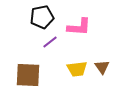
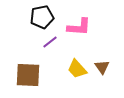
yellow trapezoid: rotated 55 degrees clockwise
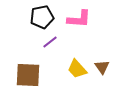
pink L-shape: moved 8 px up
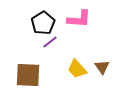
black pentagon: moved 1 px right, 6 px down; rotated 20 degrees counterclockwise
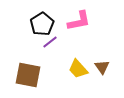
pink L-shape: moved 2 px down; rotated 15 degrees counterclockwise
black pentagon: moved 1 px left, 1 px down
yellow trapezoid: moved 1 px right
brown square: rotated 8 degrees clockwise
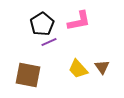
purple line: moved 1 px left; rotated 14 degrees clockwise
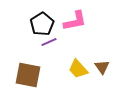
pink L-shape: moved 4 px left
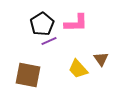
pink L-shape: moved 1 px right, 2 px down; rotated 10 degrees clockwise
purple line: moved 1 px up
brown triangle: moved 1 px left, 8 px up
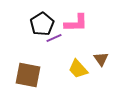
purple line: moved 5 px right, 3 px up
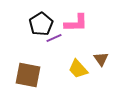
black pentagon: moved 1 px left
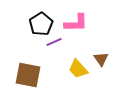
purple line: moved 4 px down
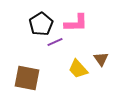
purple line: moved 1 px right
brown square: moved 1 px left, 3 px down
